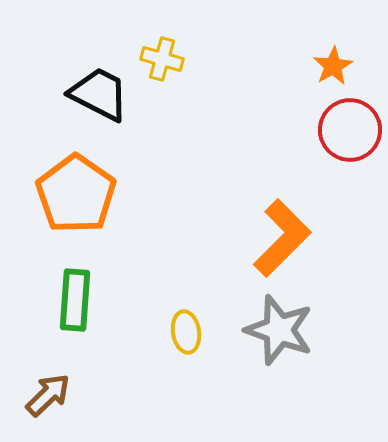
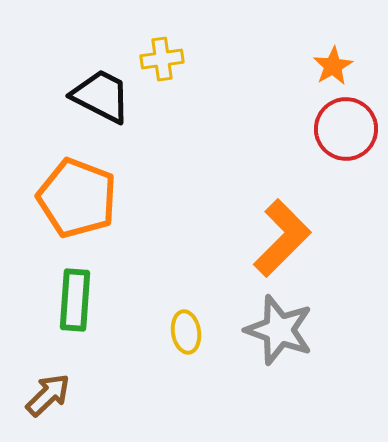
yellow cross: rotated 24 degrees counterclockwise
black trapezoid: moved 2 px right, 2 px down
red circle: moved 4 px left, 1 px up
orange pentagon: moved 1 px right, 4 px down; rotated 14 degrees counterclockwise
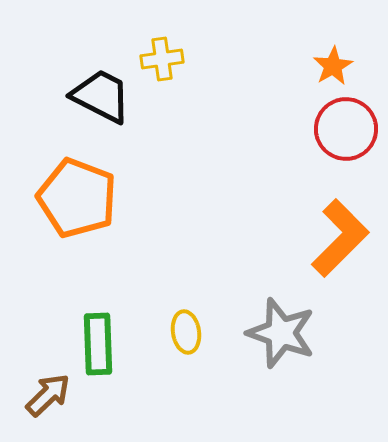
orange L-shape: moved 58 px right
green rectangle: moved 23 px right, 44 px down; rotated 6 degrees counterclockwise
gray star: moved 2 px right, 3 px down
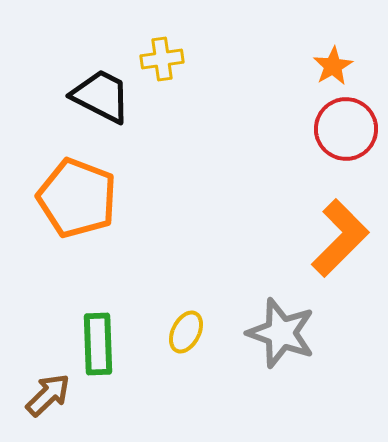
yellow ellipse: rotated 36 degrees clockwise
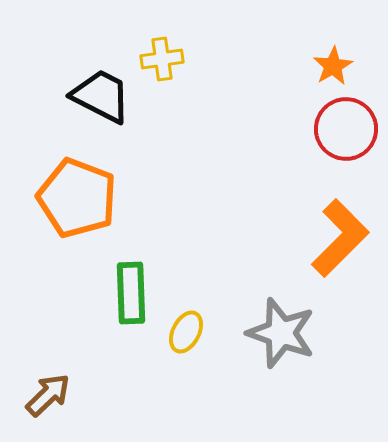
green rectangle: moved 33 px right, 51 px up
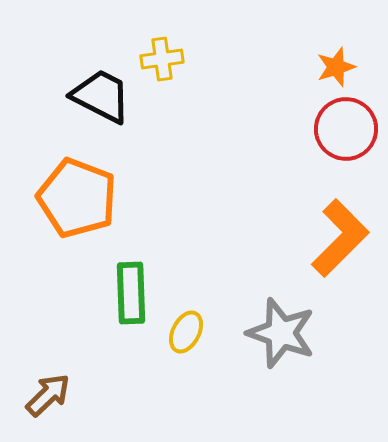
orange star: moved 3 px right, 1 px down; rotated 12 degrees clockwise
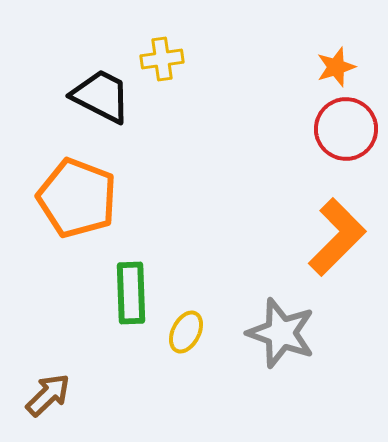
orange L-shape: moved 3 px left, 1 px up
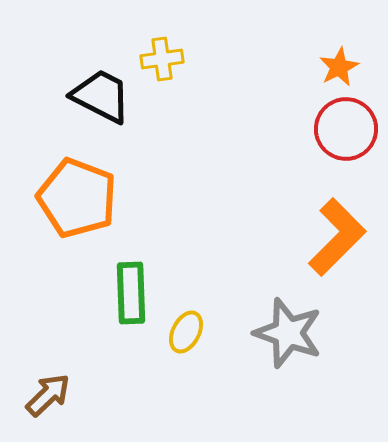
orange star: moved 3 px right; rotated 9 degrees counterclockwise
gray star: moved 7 px right
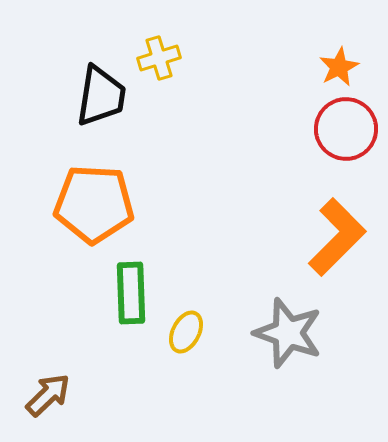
yellow cross: moved 3 px left, 1 px up; rotated 9 degrees counterclockwise
black trapezoid: rotated 72 degrees clockwise
orange pentagon: moved 17 px right, 6 px down; rotated 18 degrees counterclockwise
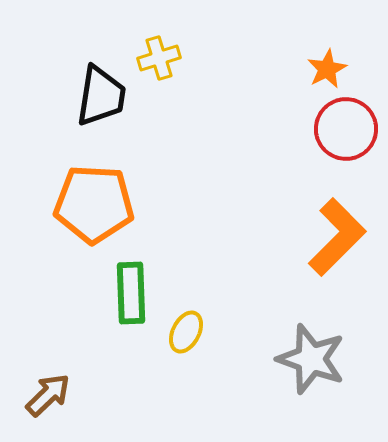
orange star: moved 12 px left, 2 px down
gray star: moved 23 px right, 26 px down
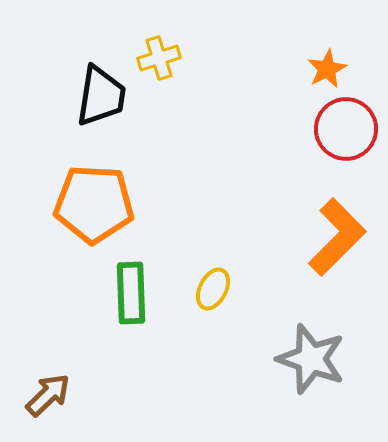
yellow ellipse: moved 27 px right, 43 px up
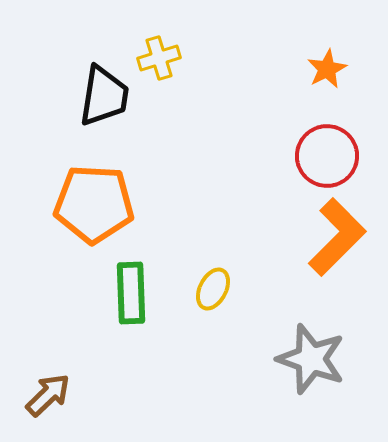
black trapezoid: moved 3 px right
red circle: moved 19 px left, 27 px down
